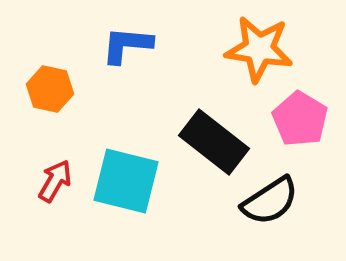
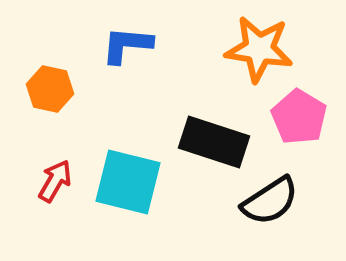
pink pentagon: moved 1 px left, 2 px up
black rectangle: rotated 20 degrees counterclockwise
cyan square: moved 2 px right, 1 px down
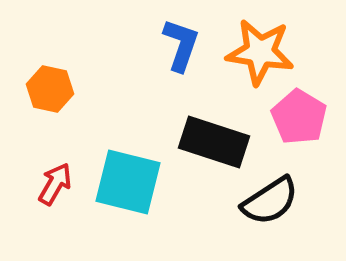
blue L-shape: moved 54 px right; rotated 104 degrees clockwise
orange star: moved 1 px right, 3 px down
red arrow: moved 3 px down
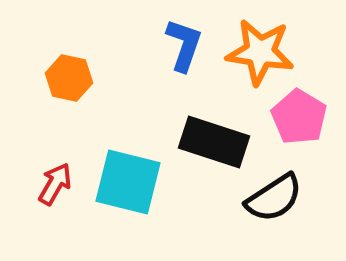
blue L-shape: moved 3 px right
orange hexagon: moved 19 px right, 11 px up
black semicircle: moved 4 px right, 3 px up
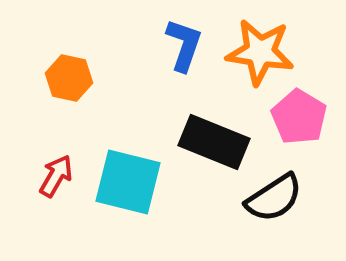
black rectangle: rotated 4 degrees clockwise
red arrow: moved 1 px right, 8 px up
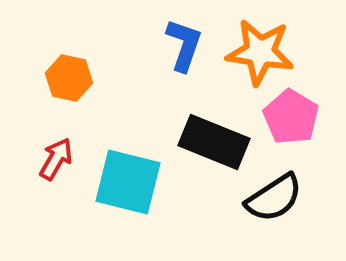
pink pentagon: moved 8 px left
red arrow: moved 17 px up
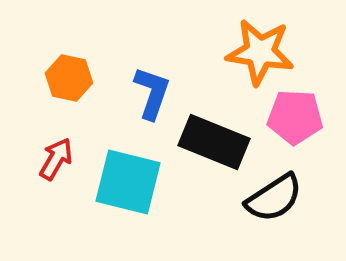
blue L-shape: moved 32 px left, 48 px down
pink pentagon: moved 4 px right; rotated 28 degrees counterclockwise
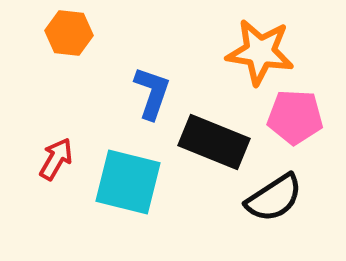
orange hexagon: moved 45 px up; rotated 6 degrees counterclockwise
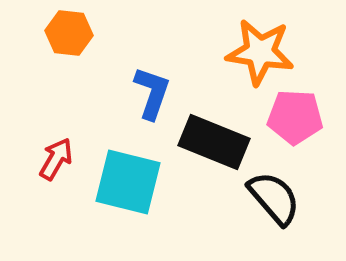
black semicircle: rotated 98 degrees counterclockwise
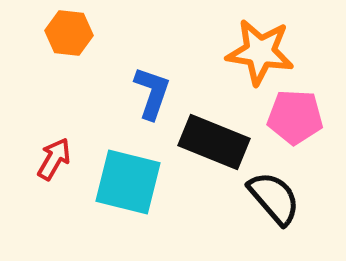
red arrow: moved 2 px left
